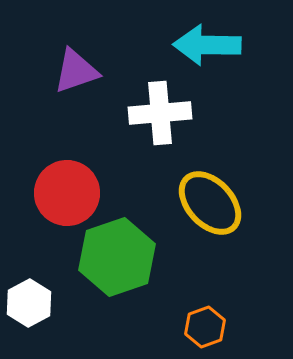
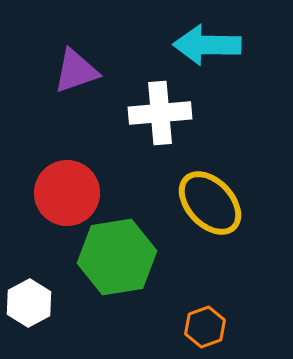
green hexagon: rotated 10 degrees clockwise
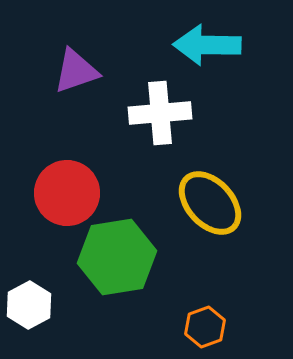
white hexagon: moved 2 px down
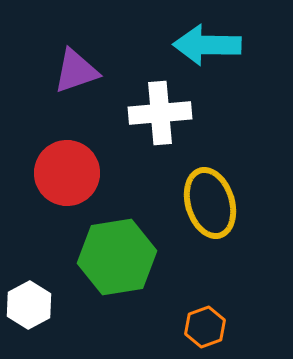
red circle: moved 20 px up
yellow ellipse: rotated 26 degrees clockwise
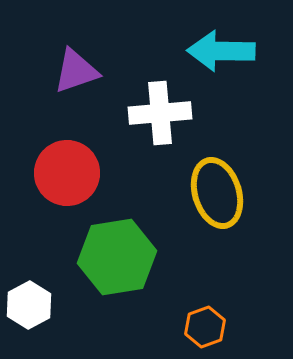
cyan arrow: moved 14 px right, 6 px down
yellow ellipse: moved 7 px right, 10 px up
